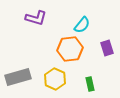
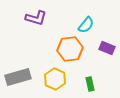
cyan semicircle: moved 4 px right
purple rectangle: rotated 49 degrees counterclockwise
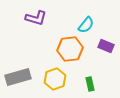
purple rectangle: moved 1 px left, 2 px up
yellow hexagon: rotated 15 degrees clockwise
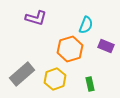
cyan semicircle: rotated 18 degrees counterclockwise
orange hexagon: rotated 10 degrees counterclockwise
gray rectangle: moved 4 px right, 3 px up; rotated 25 degrees counterclockwise
